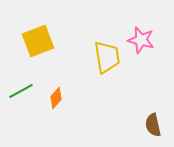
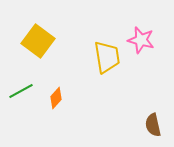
yellow square: rotated 32 degrees counterclockwise
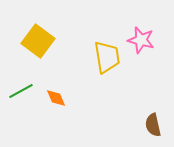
orange diamond: rotated 65 degrees counterclockwise
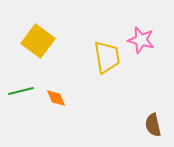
green line: rotated 15 degrees clockwise
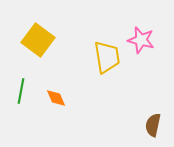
yellow square: moved 1 px up
green line: rotated 65 degrees counterclockwise
brown semicircle: rotated 25 degrees clockwise
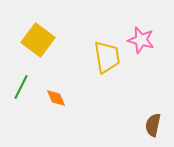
green line: moved 4 px up; rotated 15 degrees clockwise
